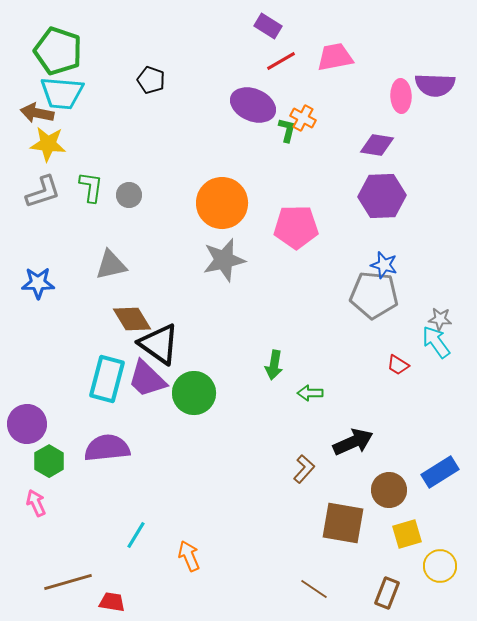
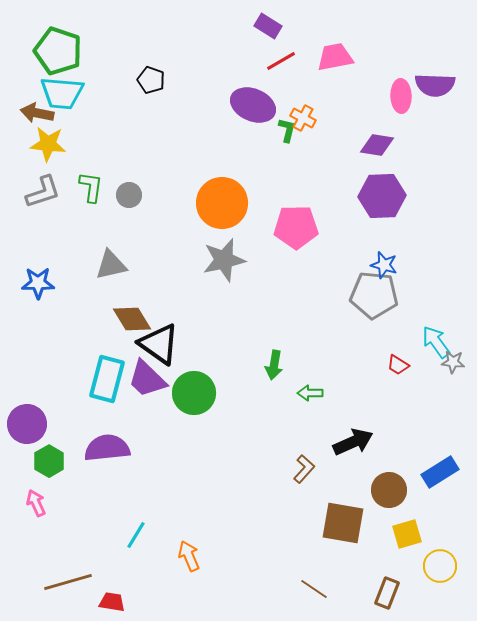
gray star at (440, 319): moved 13 px right, 43 px down
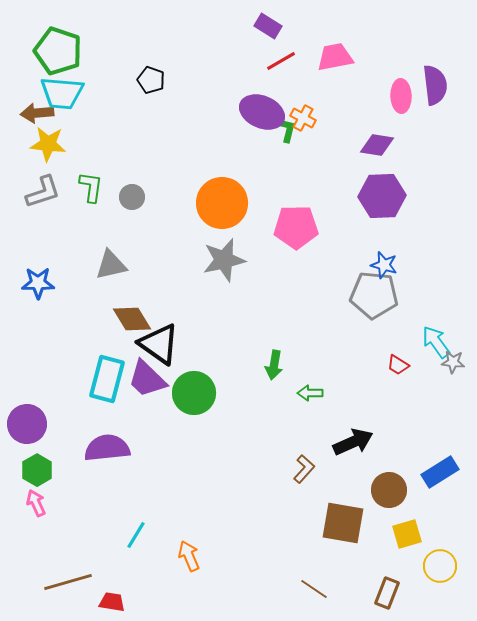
purple semicircle at (435, 85): rotated 99 degrees counterclockwise
purple ellipse at (253, 105): moved 9 px right, 7 px down
brown arrow at (37, 113): rotated 16 degrees counterclockwise
gray circle at (129, 195): moved 3 px right, 2 px down
green hexagon at (49, 461): moved 12 px left, 9 px down
